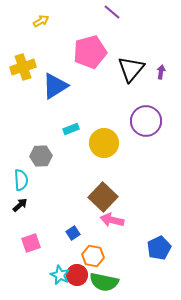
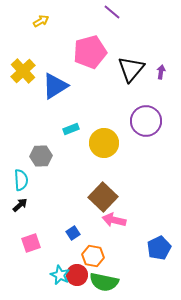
yellow cross: moved 4 px down; rotated 25 degrees counterclockwise
pink arrow: moved 2 px right
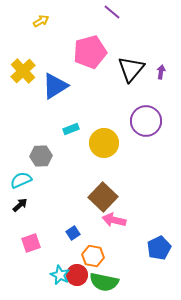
cyan semicircle: rotated 110 degrees counterclockwise
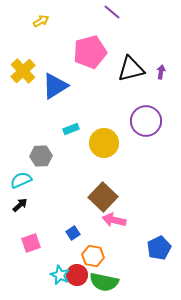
black triangle: rotated 36 degrees clockwise
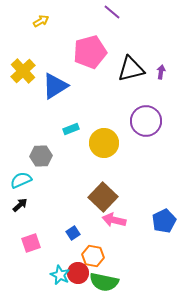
blue pentagon: moved 5 px right, 27 px up
red circle: moved 1 px right, 2 px up
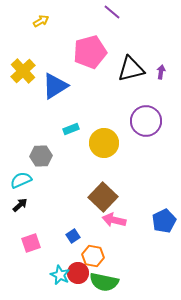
blue square: moved 3 px down
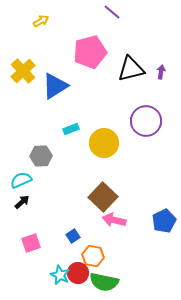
black arrow: moved 2 px right, 3 px up
